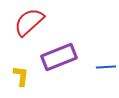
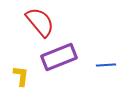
red semicircle: moved 11 px right; rotated 92 degrees clockwise
blue line: moved 2 px up
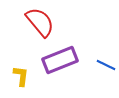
purple rectangle: moved 1 px right, 3 px down
blue line: rotated 30 degrees clockwise
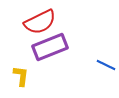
red semicircle: rotated 104 degrees clockwise
purple rectangle: moved 10 px left, 13 px up
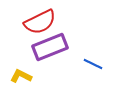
blue line: moved 13 px left, 1 px up
yellow L-shape: rotated 70 degrees counterclockwise
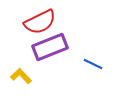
yellow L-shape: rotated 20 degrees clockwise
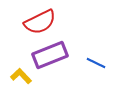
purple rectangle: moved 8 px down
blue line: moved 3 px right, 1 px up
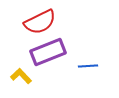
purple rectangle: moved 2 px left, 3 px up
blue line: moved 8 px left, 3 px down; rotated 30 degrees counterclockwise
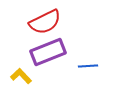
red semicircle: moved 5 px right
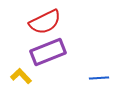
blue line: moved 11 px right, 12 px down
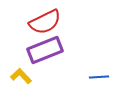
purple rectangle: moved 3 px left, 2 px up
blue line: moved 1 px up
